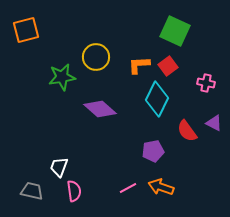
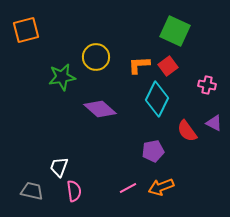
pink cross: moved 1 px right, 2 px down
orange arrow: rotated 40 degrees counterclockwise
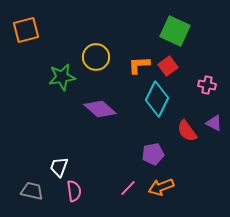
purple pentagon: moved 3 px down
pink line: rotated 18 degrees counterclockwise
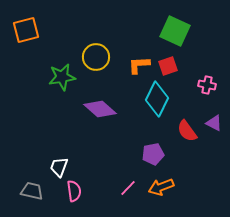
red square: rotated 18 degrees clockwise
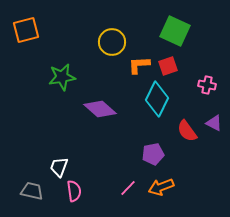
yellow circle: moved 16 px right, 15 px up
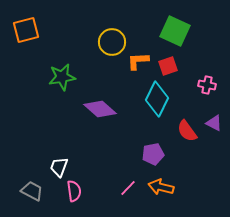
orange L-shape: moved 1 px left, 4 px up
orange arrow: rotated 35 degrees clockwise
gray trapezoid: rotated 15 degrees clockwise
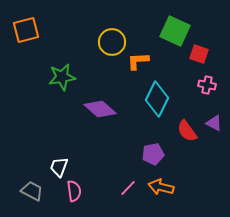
red square: moved 31 px right, 12 px up; rotated 36 degrees clockwise
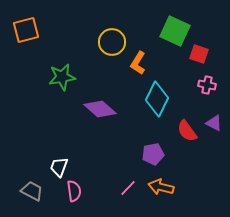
orange L-shape: moved 2 px down; rotated 55 degrees counterclockwise
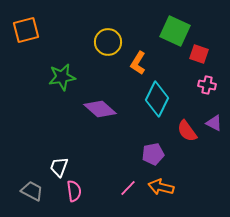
yellow circle: moved 4 px left
